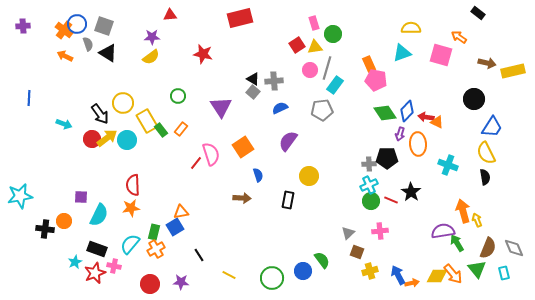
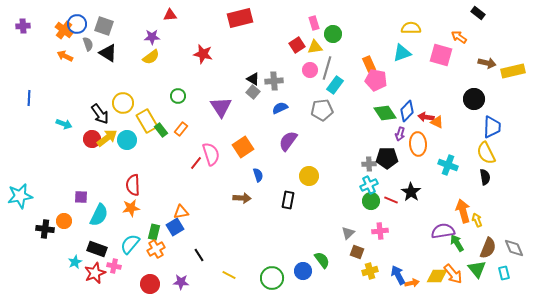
blue trapezoid at (492, 127): rotated 30 degrees counterclockwise
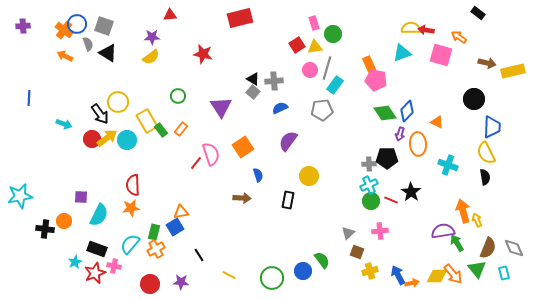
yellow circle at (123, 103): moved 5 px left, 1 px up
red arrow at (426, 117): moved 87 px up
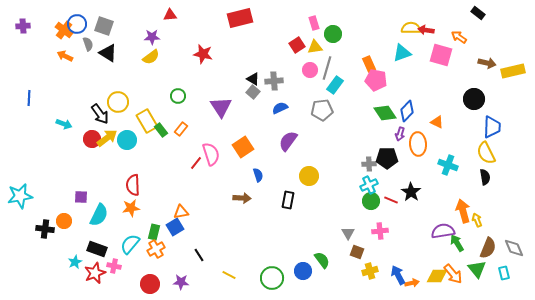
gray triangle at (348, 233): rotated 16 degrees counterclockwise
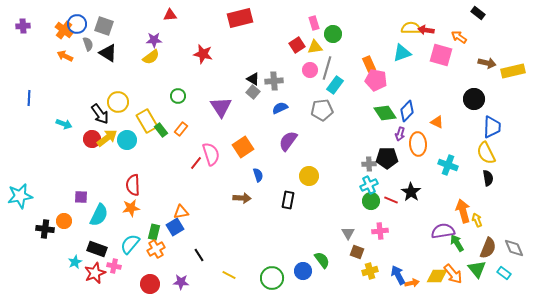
purple star at (152, 37): moved 2 px right, 3 px down
black semicircle at (485, 177): moved 3 px right, 1 px down
cyan rectangle at (504, 273): rotated 40 degrees counterclockwise
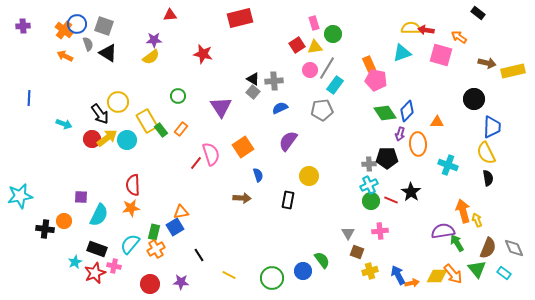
gray line at (327, 68): rotated 15 degrees clockwise
orange triangle at (437, 122): rotated 24 degrees counterclockwise
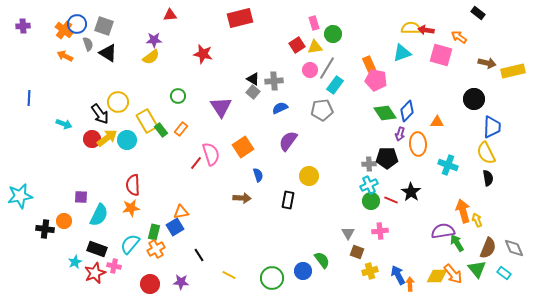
orange arrow at (412, 283): moved 2 px left, 1 px down; rotated 80 degrees counterclockwise
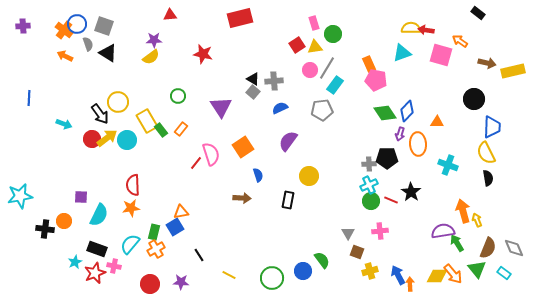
orange arrow at (459, 37): moved 1 px right, 4 px down
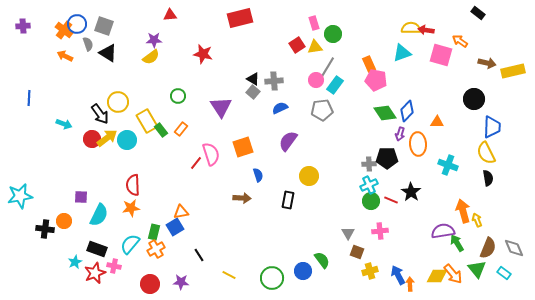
pink circle at (310, 70): moved 6 px right, 10 px down
orange square at (243, 147): rotated 15 degrees clockwise
